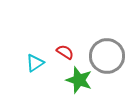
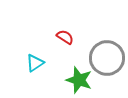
red semicircle: moved 15 px up
gray circle: moved 2 px down
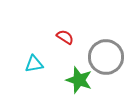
gray circle: moved 1 px left, 1 px up
cyan triangle: moved 1 px left, 1 px down; rotated 24 degrees clockwise
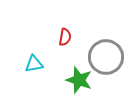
red semicircle: rotated 66 degrees clockwise
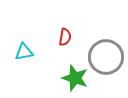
cyan triangle: moved 10 px left, 12 px up
green star: moved 4 px left, 2 px up
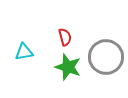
red semicircle: rotated 24 degrees counterclockwise
green star: moved 7 px left, 11 px up
